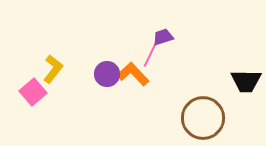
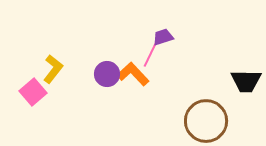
brown circle: moved 3 px right, 3 px down
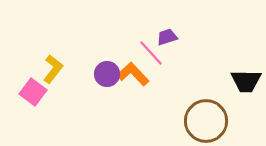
purple trapezoid: moved 4 px right
pink line: rotated 68 degrees counterclockwise
pink square: rotated 12 degrees counterclockwise
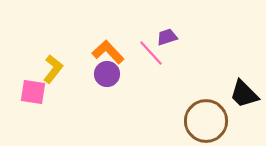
orange L-shape: moved 25 px left, 22 px up
black trapezoid: moved 2 px left, 13 px down; rotated 44 degrees clockwise
pink square: rotated 28 degrees counterclockwise
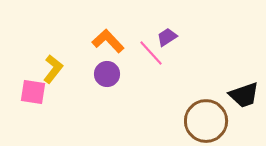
purple trapezoid: rotated 15 degrees counterclockwise
orange L-shape: moved 11 px up
black trapezoid: moved 1 px down; rotated 64 degrees counterclockwise
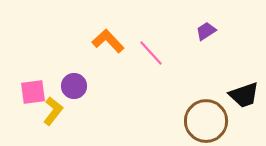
purple trapezoid: moved 39 px right, 6 px up
yellow L-shape: moved 42 px down
purple circle: moved 33 px left, 12 px down
pink square: rotated 16 degrees counterclockwise
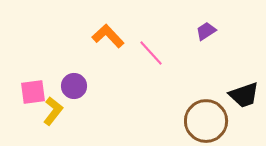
orange L-shape: moved 5 px up
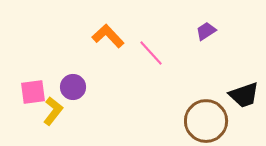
purple circle: moved 1 px left, 1 px down
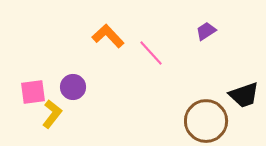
yellow L-shape: moved 1 px left, 3 px down
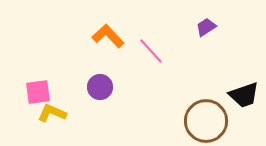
purple trapezoid: moved 4 px up
pink line: moved 2 px up
purple circle: moved 27 px right
pink square: moved 5 px right
yellow L-shape: moved 1 px up; rotated 104 degrees counterclockwise
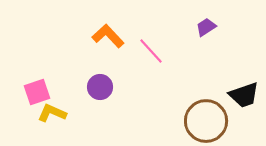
pink square: moved 1 px left; rotated 12 degrees counterclockwise
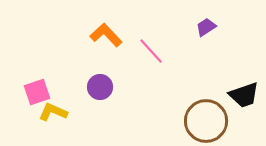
orange L-shape: moved 2 px left, 1 px up
yellow L-shape: moved 1 px right, 1 px up
